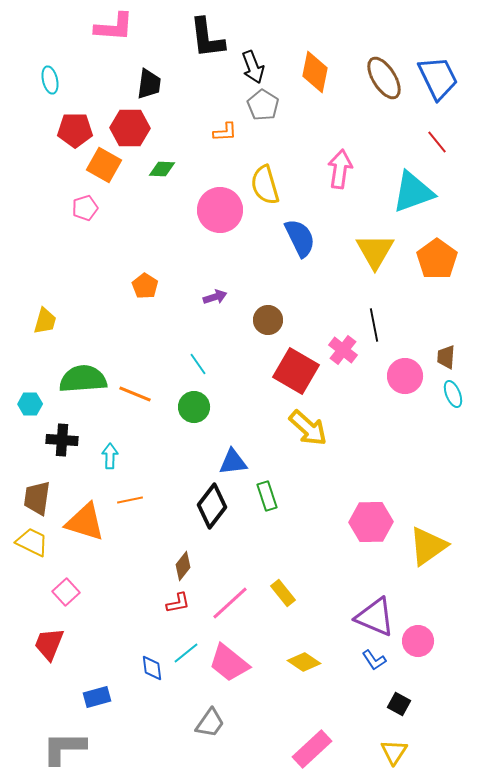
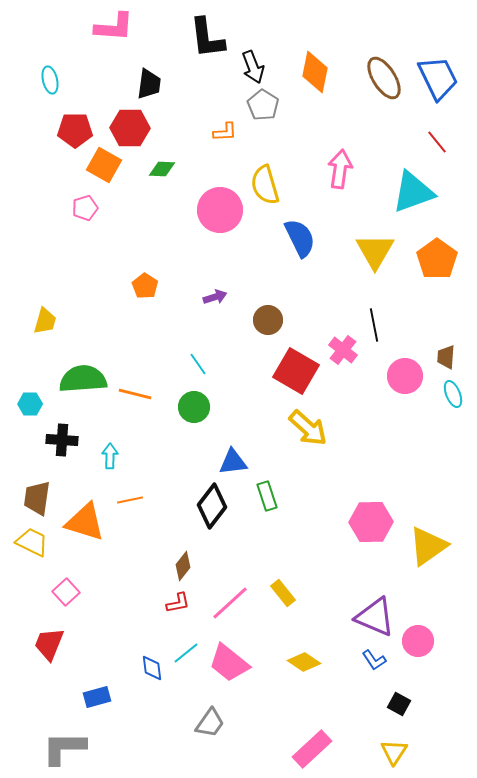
orange line at (135, 394): rotated 8 degrees counterclockwise
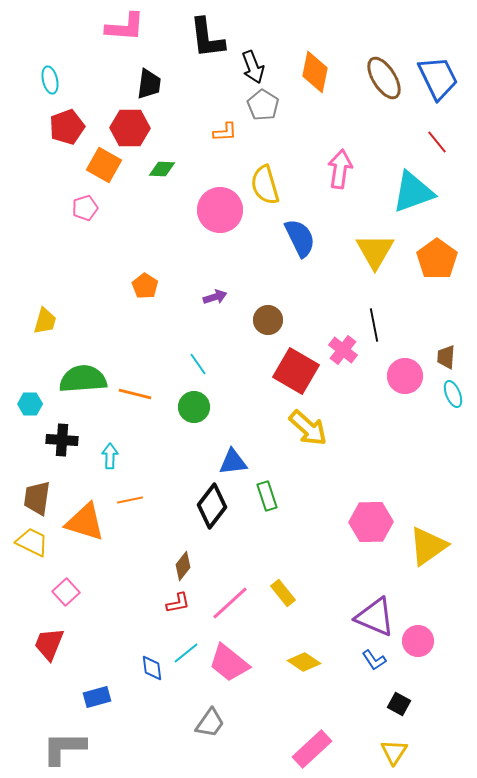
pink L-shape at (114, 27): moved 11 px right
red pentagon at (75, 130): moved 8 px left, 3 px up; rotated 20 degrees counterclockwise
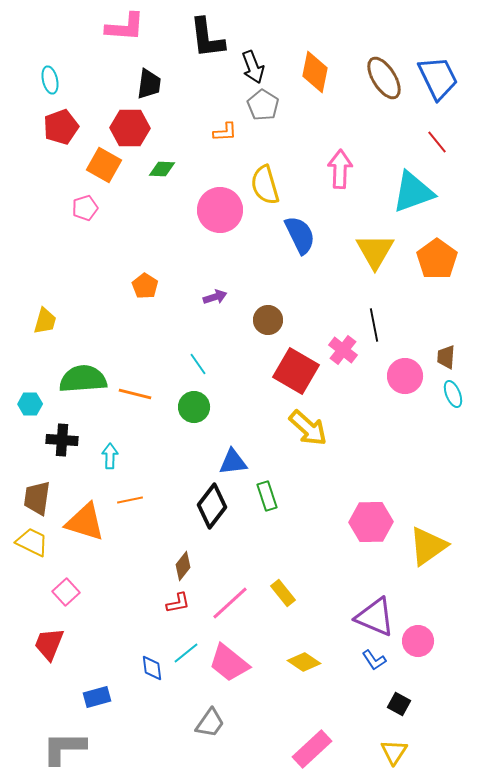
red pentagon at (67, 127): moved 6 px left
pink arrow at (340, 169): rotated 6 degrees counterclockwise
blue semicircle at (300, 238): moved 3 px up
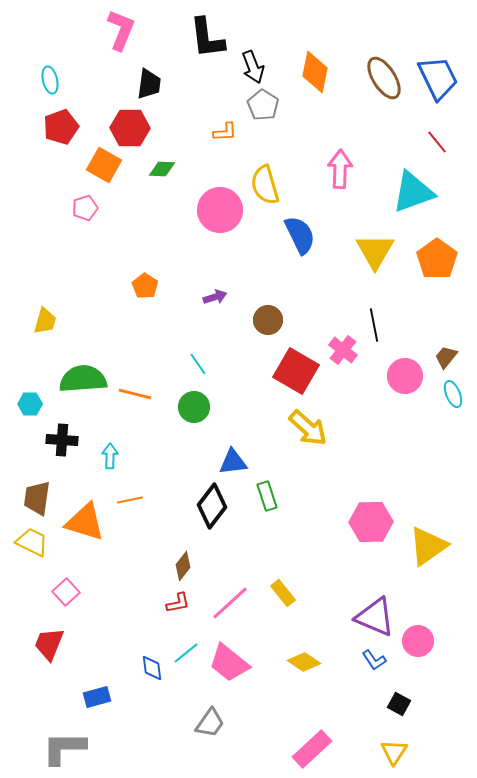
pink L-shape at (125, 27): moved 4 px left, 3 px down; rotated 72 degrees counterclockwise
brown trapezoid at (446, 357): rotated 35 degrees clockwise
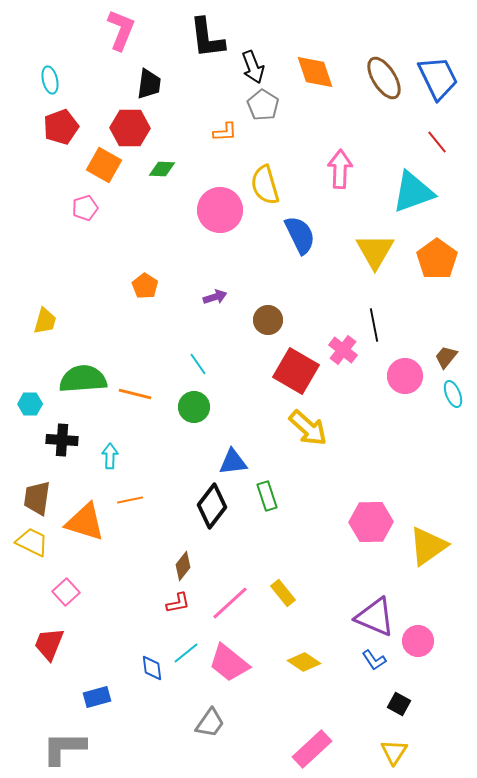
orange diamond at (315, 72): rotated 30 degrees counterclockwise
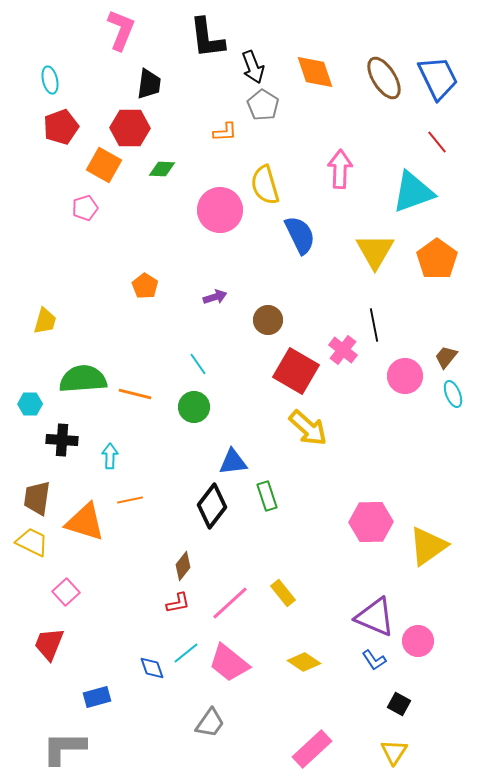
blue diamond at (152, 668): rotated 12 degrees counterclockwise
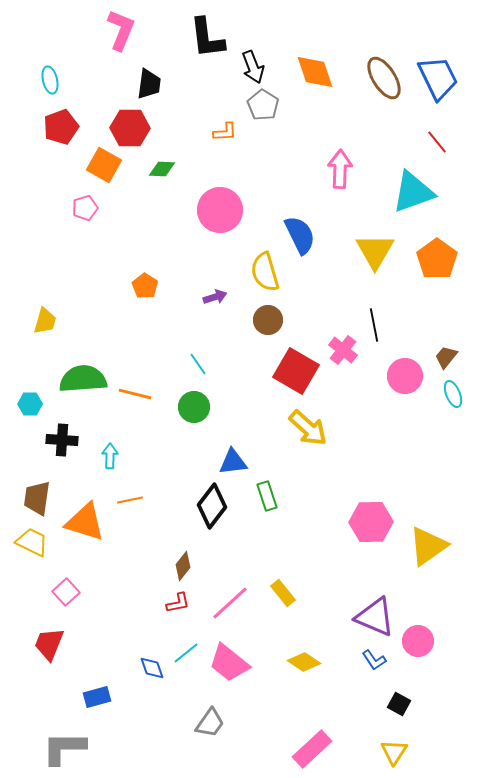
yellow semicircle at (265, 185): moved 87 px down
